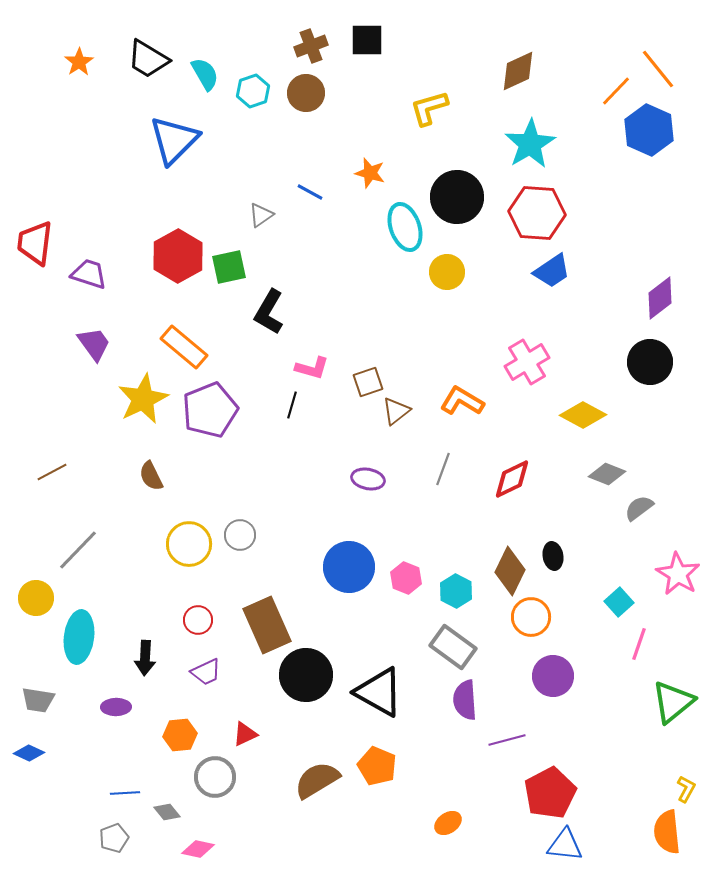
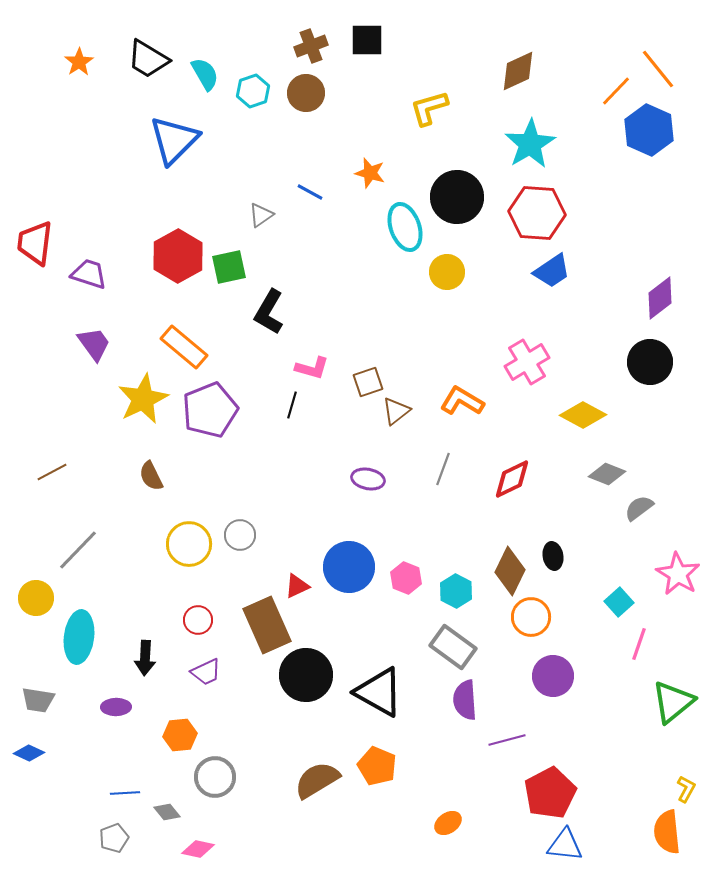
red triangle at (245, 734): moved 52 px right, 148 px up
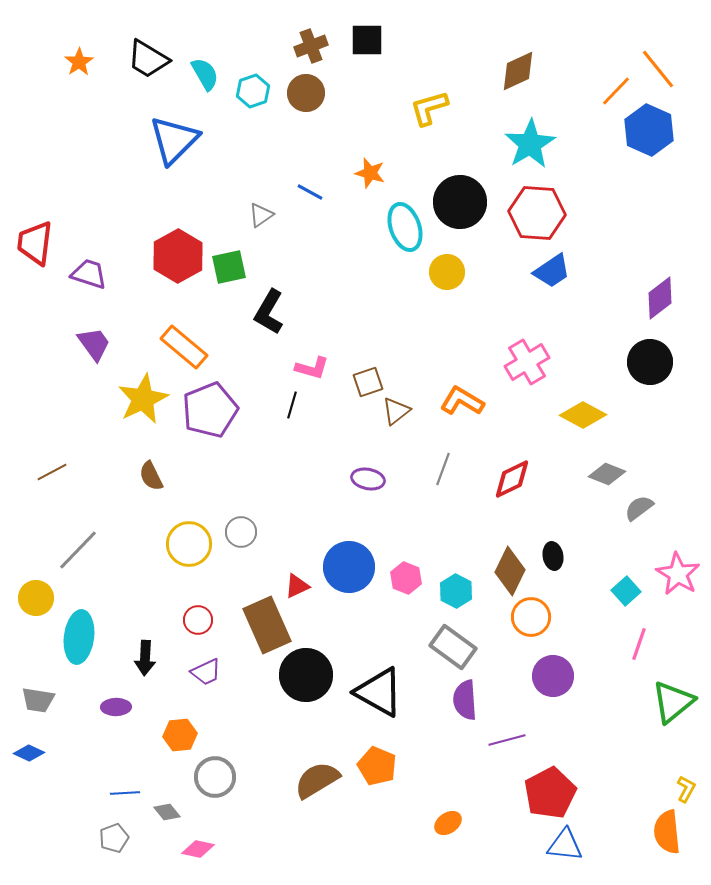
black circle at (457, 197): moved 3 px right, 5 px down
gray circle at (240, 535): moved 1 px right, 3 px up
cyan square at (619, 602): moved 7 px right, 11 px up
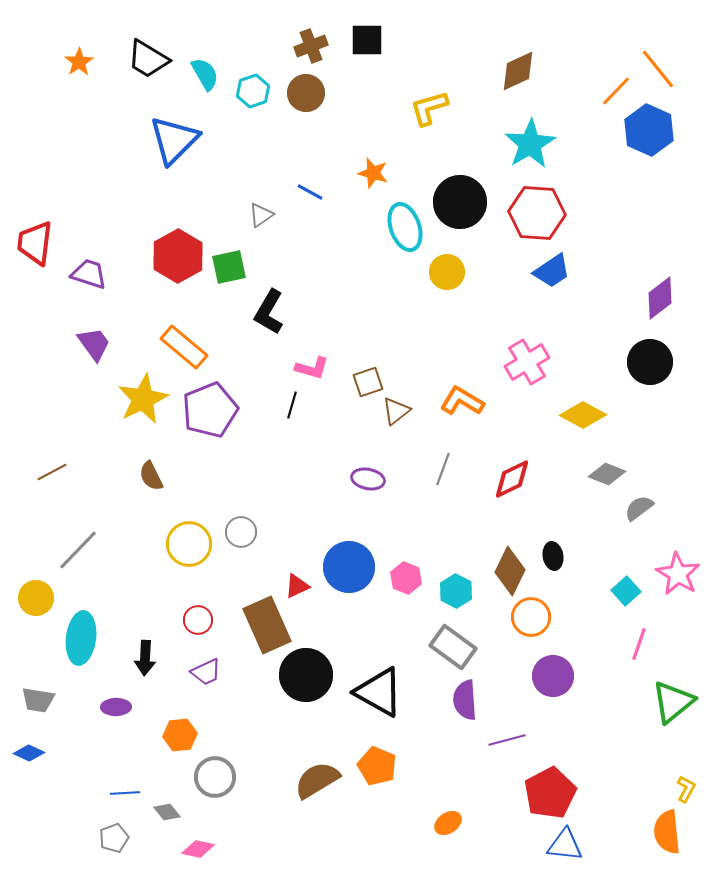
orange star at (370, 173): moved 3 px right
cyan ellipse at (79, 637): moved 2 px right, 1 px down
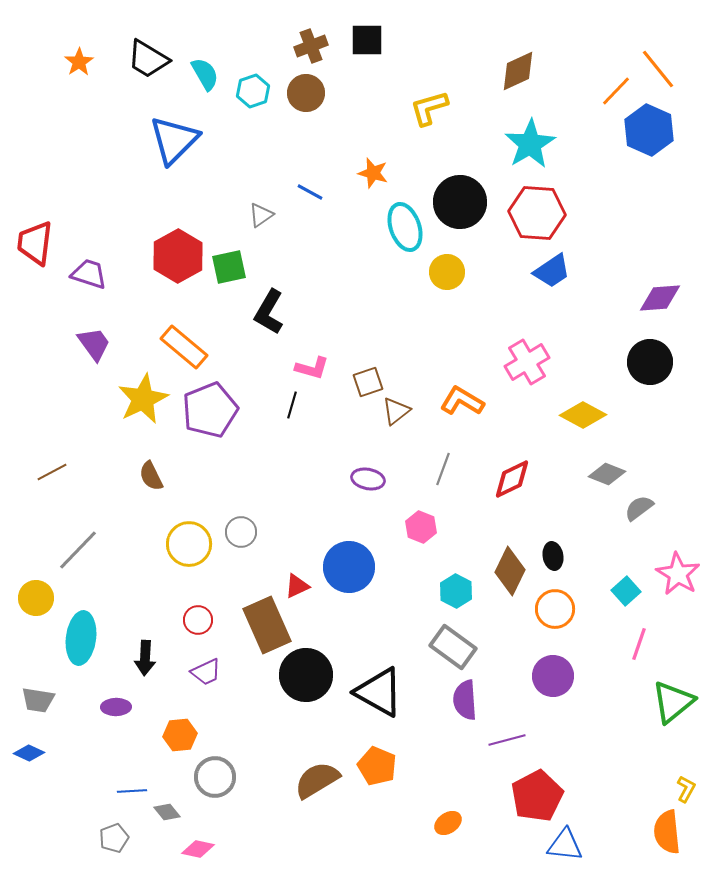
purple diamond at (660, 298): rotated 33 degrees clockwise
pink hexagon at (406, 578): moved 15 px right, 51 px up
orange circle at (531, 617): moved 24 px right, 8 px up
blue line at (125, 793): moved 7 px right, 2 px up
red pentagon at (550, 793): moved 13 px left, 3 px down
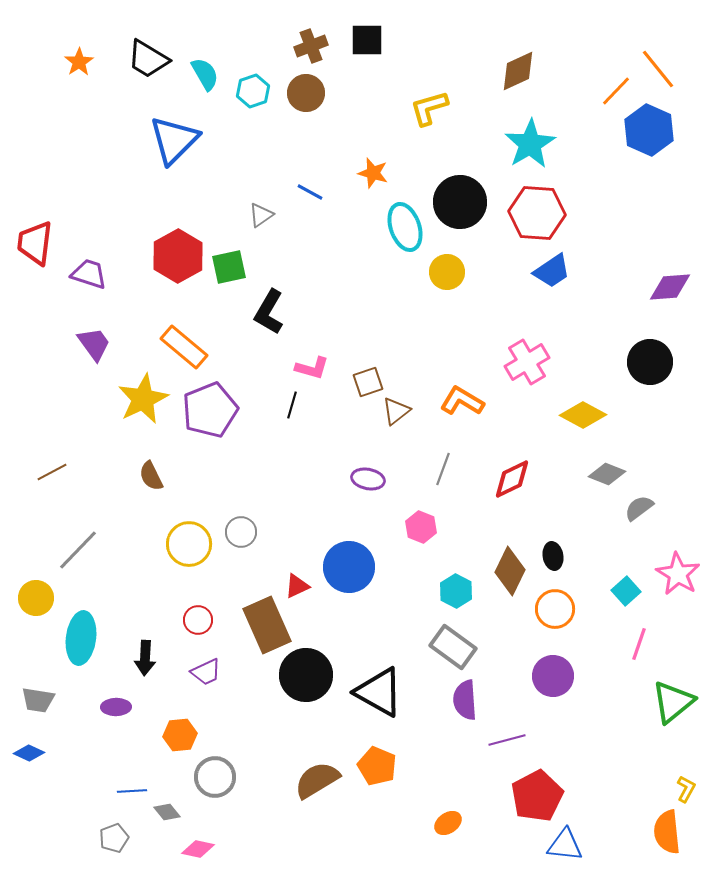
purple diamond at (660, 298): moved 10 px right, 11 px up
